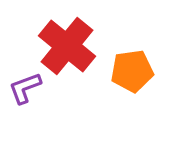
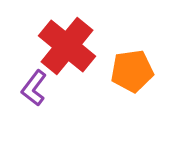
purple L-shape: moved 9 px right; rotated 33 degrees counterclockwise
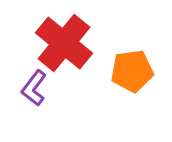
red cross: moved 3 px left, 3 px up
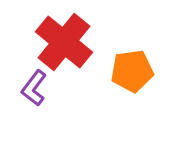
red cross: moved 1 px up
